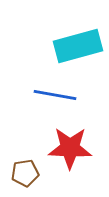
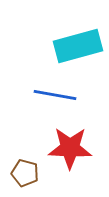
brown pentagon: rotated 24 degrees clockwise
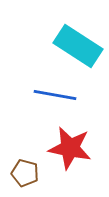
cyan rectangle: rotated 48 degrees clockwise
red star: rotated 9 degrees clockwise
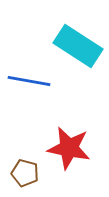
blue line: moved 26 px left, 14 px up
red star: moved 1 px left
